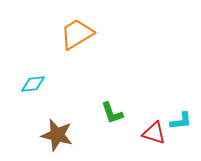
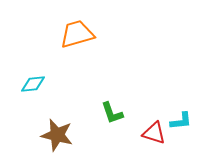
orange trapezoid: rotated 15 degrees clockwise
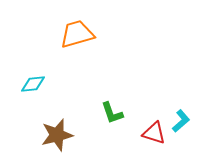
cyan L-shape: rotated 35 degrees counterclockwise
brown star: rotated 28 degrees counterclockwise
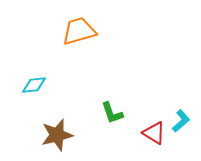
orange trapezoid: moved 2 px right, 3 px up
cyan diamond: moved 1 px right, 1 px down
red triangle: rotated 15 degrees clockwise
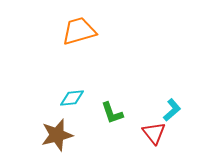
cyan diamond: moved 38 px right, 13 px down
cyan L-shape: moved 9 px left, 11 px up
red triangle: rotated 20 degrees clockwise
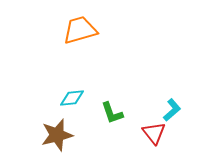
orange trapezoid: moved 1 px right, 1 px up
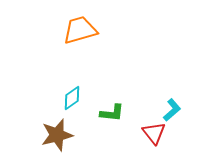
cyan diamond: rotated 30 degrees counterclockwise
green L-shape: rotated 65 degrees counterclockwise
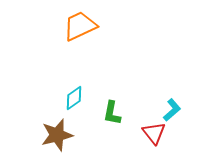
orange trapezoid: moved 4 px up; rotated 9 degrees counterclockwise
cyan diamond: moved 2 px right
green L-shape: rotated 95 degrees clockwise
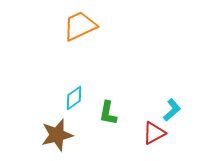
green L-shape: moved 4 px left
red triangle: rotated 40 degrees clockwise
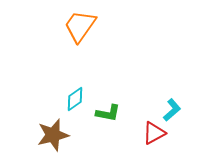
orange trapezoid: rotated 30 degrees counterclockwise
cyan diamond: moved 1 px right, 1 px down
green L-shape: rotated 90 degrees counterclockwise
brown star: moved 4 px left
